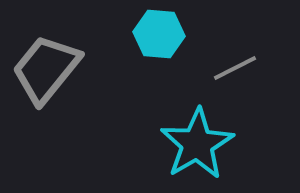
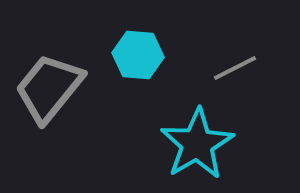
cyan hexagon: moved 21 px left, 21 px down
gray trapezoid: moved 3 px right, 19 px down
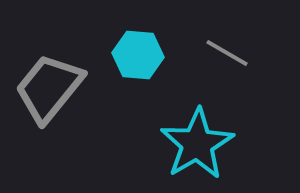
gray line: moved 8 px left, 15 px up; rotated 57 degrees clockwise
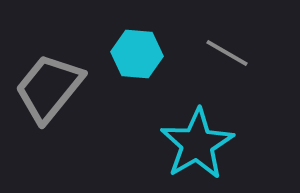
cyan hexagon: moved 1 px left, 1 px up
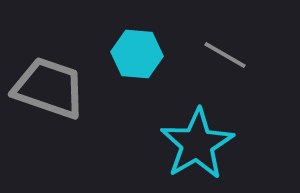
gray line: moved 2 px left, 2 px down
gray trapezoid: rotated 70 degrees clockwise
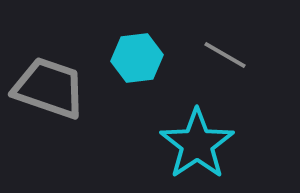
cyan hexagon: moved 4 px down; rotated 12 degrees counterclockwise
cyan star: rotated 4 degrees counterclockwise
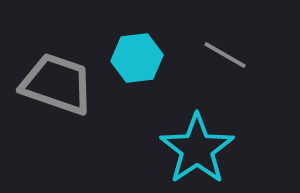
gray trapezoid: moved 8 px right, 4 px up
cyan star: moved 5 px down
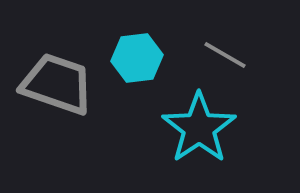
cyan star: moved 2 px right, 21 px up
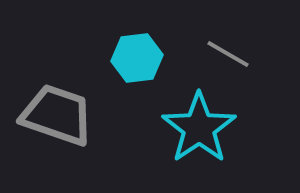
gray line: moved 3 px right, 1 px up
gray trapezoid: moved 31 px down
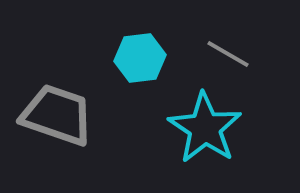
cyan hexagon: moved 3 px right
cyan star: moved 6 px right; rotated 4 degrees counterclockwise
